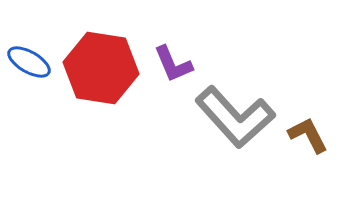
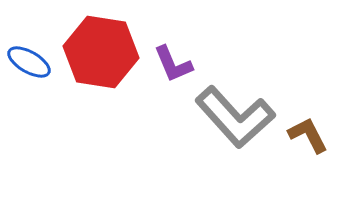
red hexagon: moved 16 px up
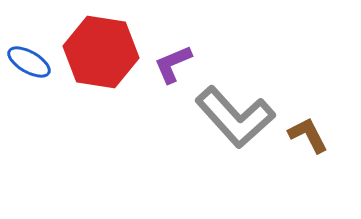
purple L-shape: rotated 90 degrees clockwise
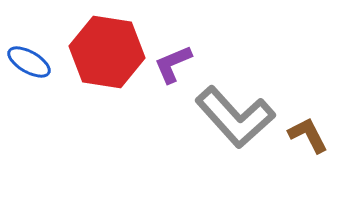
red hexagon: moved 6 px right
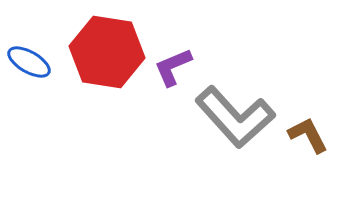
purple L-shape: moved 3 px down
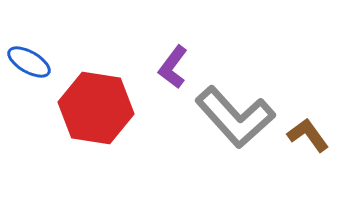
red hexagon: moved 11 px left, 56 px down
purple L-shape: rotated 30 degrees counterclockwise
brown L-shape: rotated 9 degrees counterclockwise
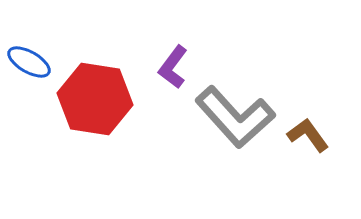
red hexagon: moved 1 px left, 9 px up
